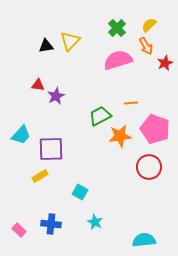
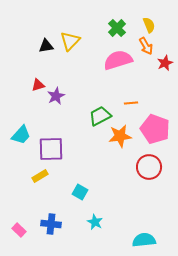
yellow semicircle: rotated 112 degrees clockwise
red triangle: rotated 24 degrees counterclockwise
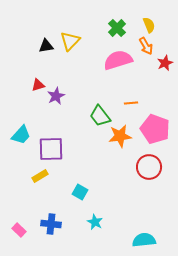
green trapezoid: rotated 100 degrees counterclockwise
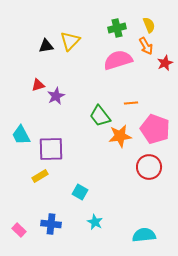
green cross: rotated 30 degrees clockwise
cyan trapezoid: rotated 110 degrees clockwise
cyan semicircle: moved 5 px up
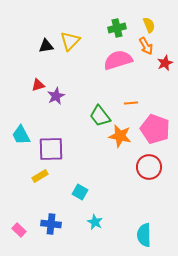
orange star: rotated 20 degrees clockwise
cyan semicircle: rotated 85 degrees counterclockwise
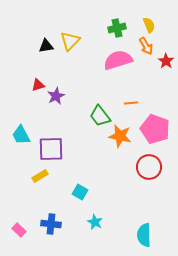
red star: moved 1 px right, 2 px up; rotated 14 degrees counterclockwise
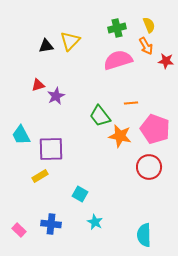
red star: rotated 28 degrees counterclockwise
cyan square: moved 2 px down
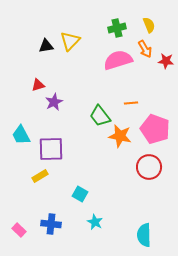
orange arrow: moved 1 px left, 3 px down
purple star: moved 2 px left, 6 px down
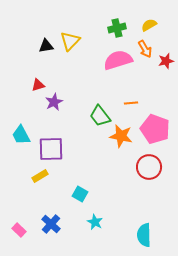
yellow semicircle: rotated 98 degrees counterclockwise
red star: rotated 21 degrees counterclockwise
orange star: moved 1 px right
blue cross: rotated 36 degrees clockwise
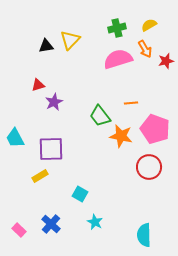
yellow triangle: moved 1 px up
pink semicircle: moved 1 px up
cyan trapezoid: moved 6 px left, 3 px down
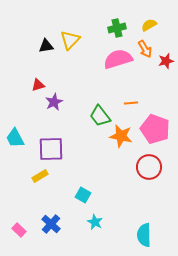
cyan square: moved 3 px right, 1 px down
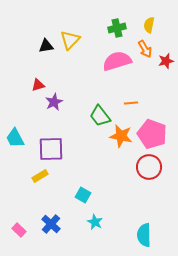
yellow semicircle: rotated 49 degrees counterclockwise
pink semicircle: moved 1 px left, 2 px down
pink pentagon: moved 3 px left, 5 px down
